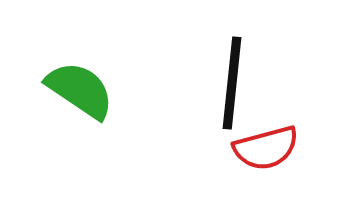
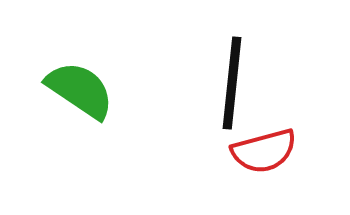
red semicircle: moved 2 px left, 3 px down
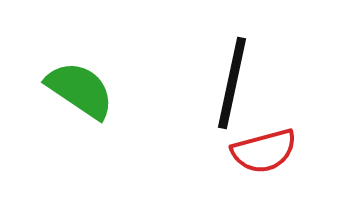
black line: rotated 6 degrees clockwise
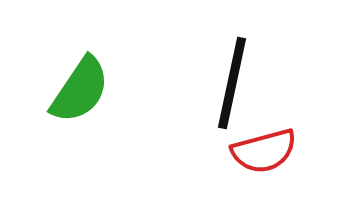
green semicircle: rotated 90 degrees clockwise
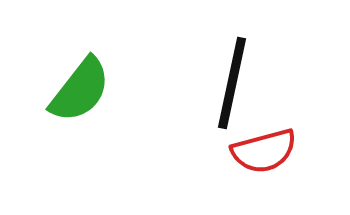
green semicircle: rotated 4 degrees clockwise
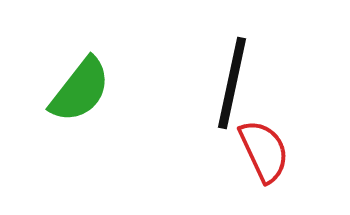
red semicircle: rotated 100 degrees counterclockwise
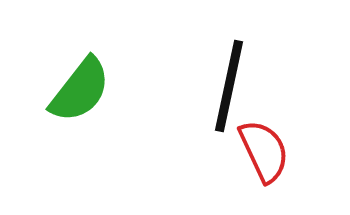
black line: moved 3 px left, 3 px down
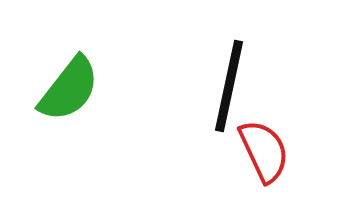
green semicircle: moved 11 px left, 1 px up
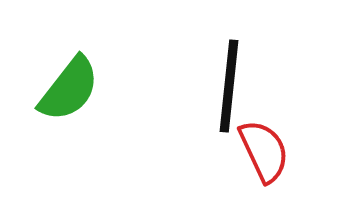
black line: rotated 6 degrees counterclockwise
